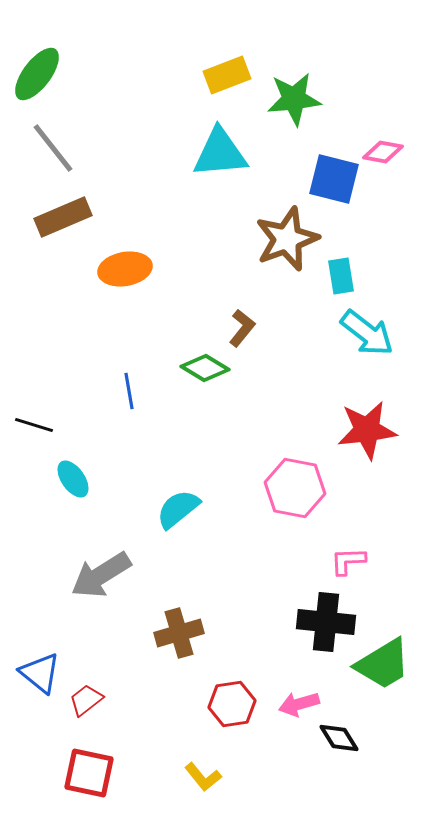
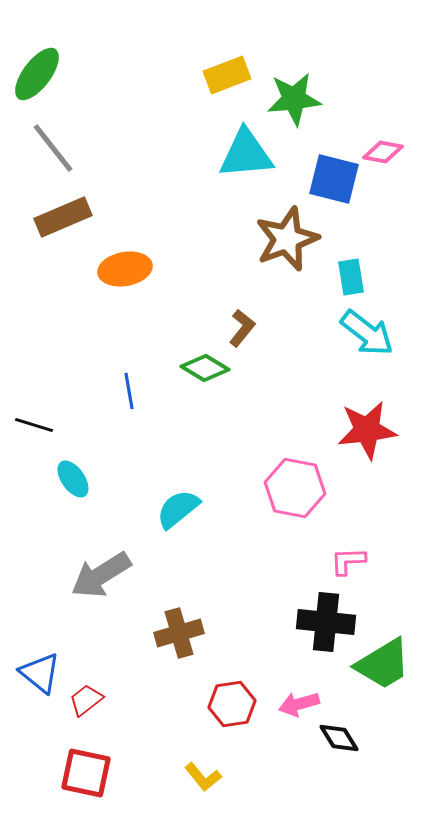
cyan triangle: moved 26 px right, 1 px down
cyan rectangle: moved 10 px right, 1 px down
red square: moved 3 px left
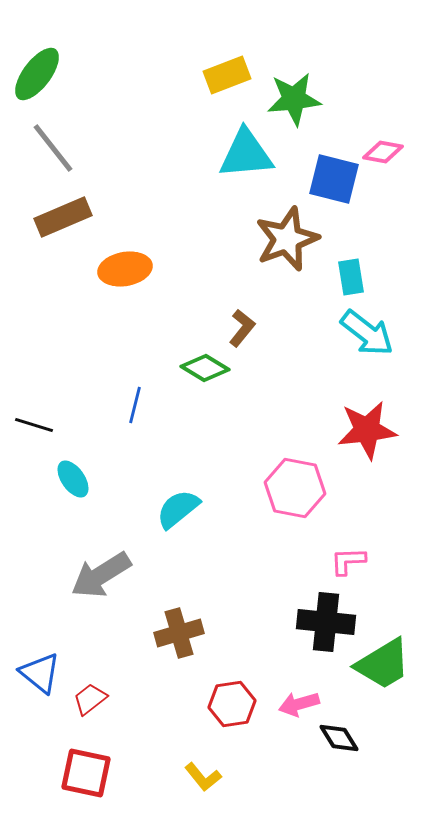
blue line: moved 6 px right, 14 px down; rotated 24 degrees clockwise
red trapezoid: moved 4 px right, 1 px up
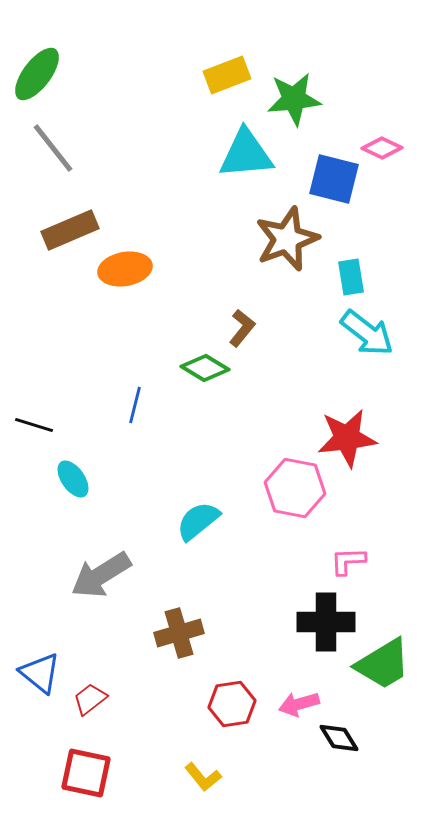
pink diamond: moved 1 px left, 4 px up; rotated 15 degrees clockwise
brown rectangle: moved 7 px right, 13 px down
red star: moved 20 px left, 8 px down
cyan semicircle: moved 20 px right, 12 px down
black cross: rotated 6 degrees counterclockwise
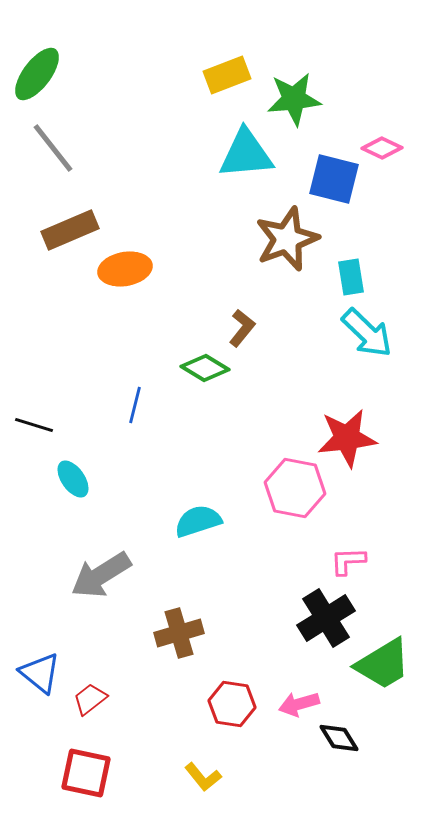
cyan arrow: rotated 6 degrees clockwise
cyan semicircle: rotated 21 degrees clockwise
black cross: moved 4 px up; rotated 32 degrees counterclockwise
red hexagon: rotated 18 degrees clockwise
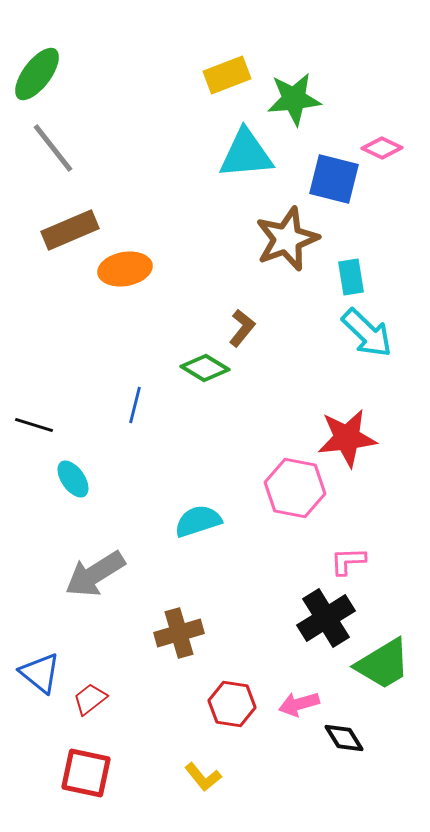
gray arrow: moved 6 px left, 1 px up
black diamond: moved 5 px right
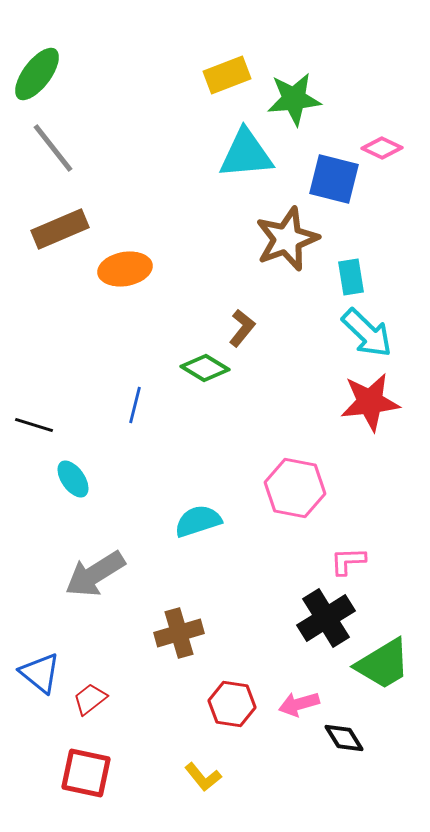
brown rectangle: moved 10 px left, 1 px up
red star: moved 23 px right, 36 px up
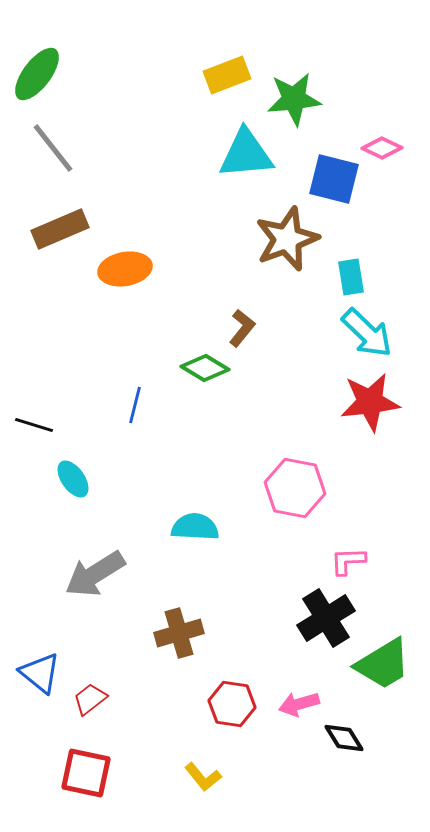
cyan semicircle: moved 3 px left, 6 px down; rotated 21 degrees clockwise
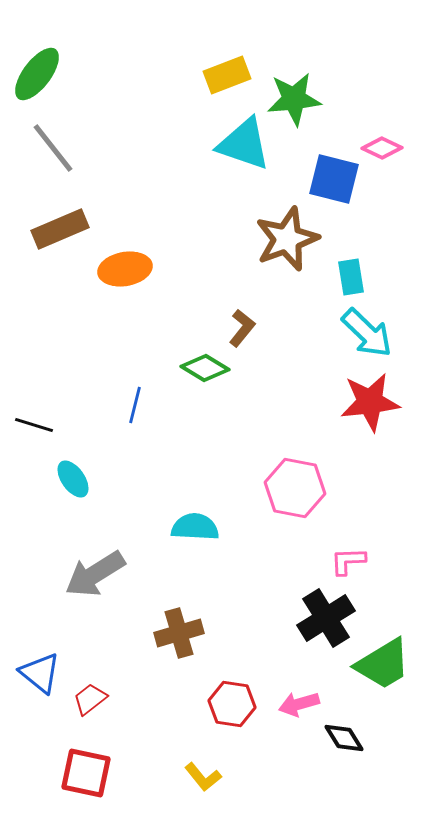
cyan triangle: moved 2 px left, 10 px up; rotated 24 degrees clockwise
